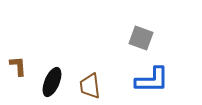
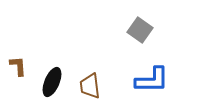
gray square: moved 1 px left, 8 px up; rotated 15 degrees clockwise
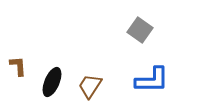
brown trapezoid: rotated 40 degrees clockwise
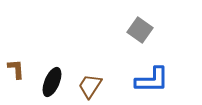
brown L-shape: moved 2 px left, 3 px down
